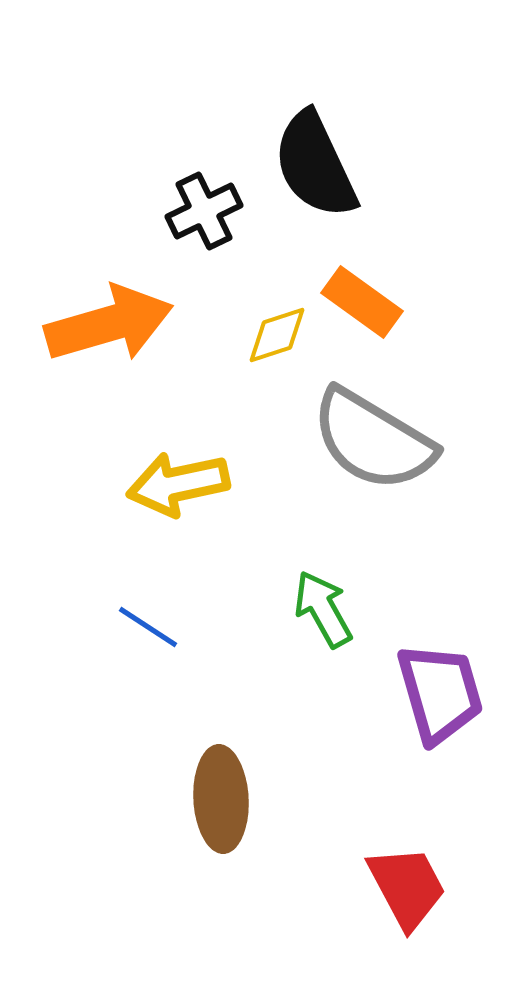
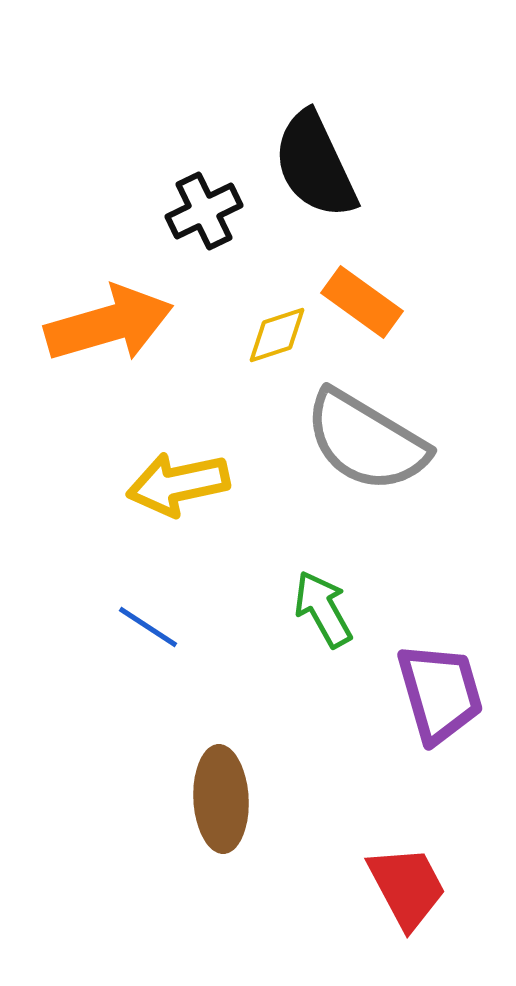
gray semicircle: moved 7 px left, 1 px down
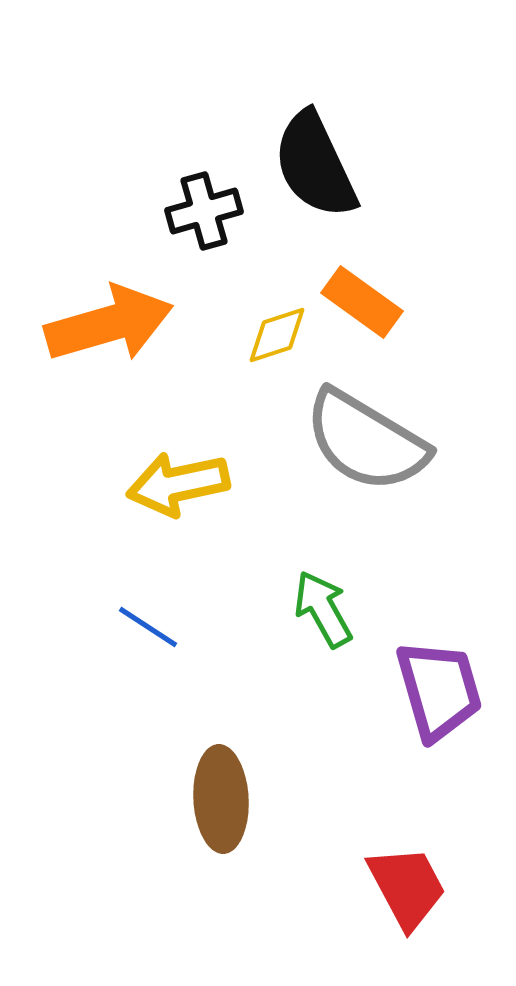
black cross: rotated 10 degrees clockwise
purple trapezoid: moved 1 px left, 3 px up
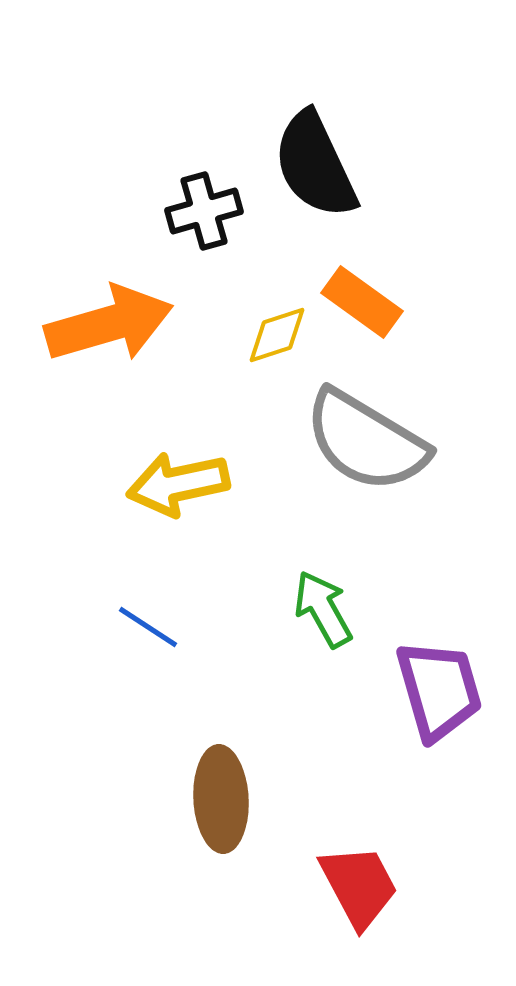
red trapezoid: moved 48 px left, 1 px up
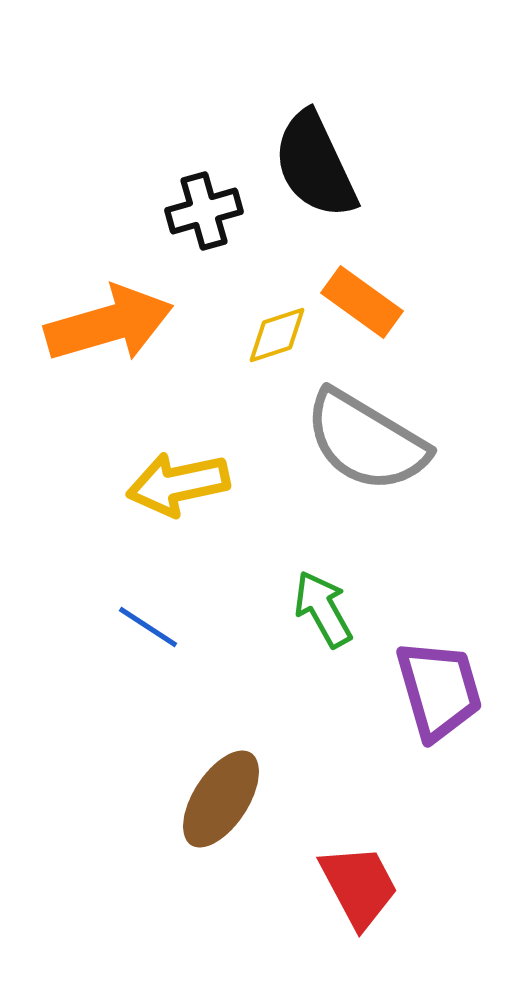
brown ellipse: rotated 36 degrees clockwise
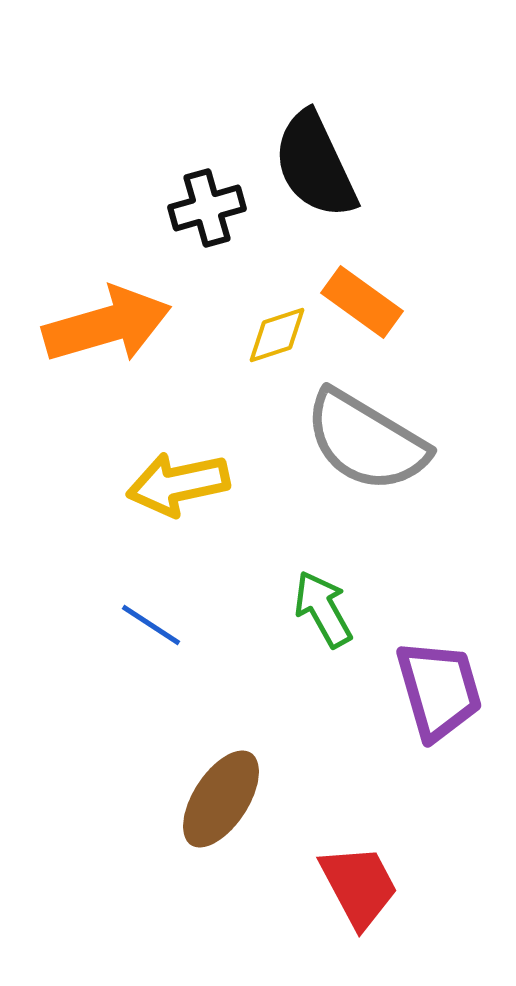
black cross: moved 3 px right, 3 px up
orange arrow: moved 2 px left, 1 px down
blue line: moved 3 px right, 2 px up
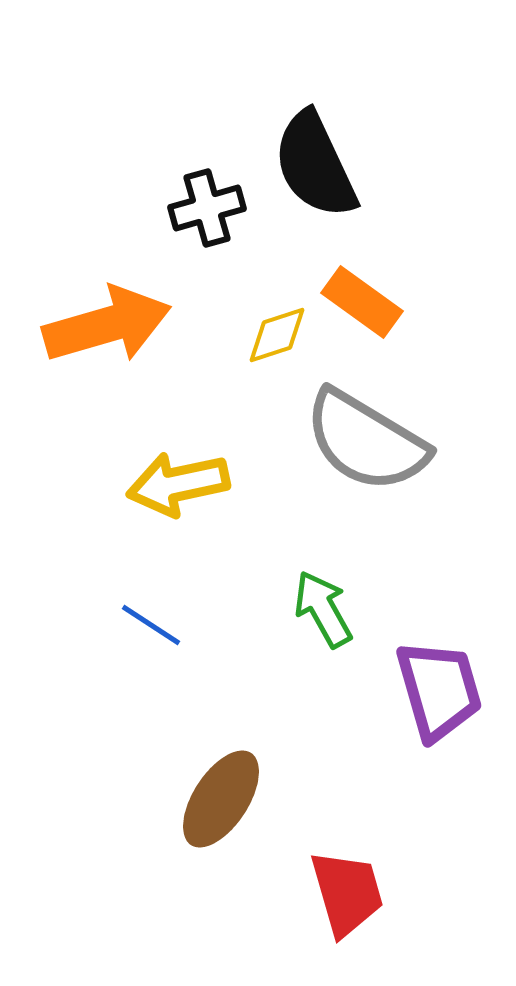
red trapezoid: moved 12 px left, 7 px down; rotated 12 degrees clockwise
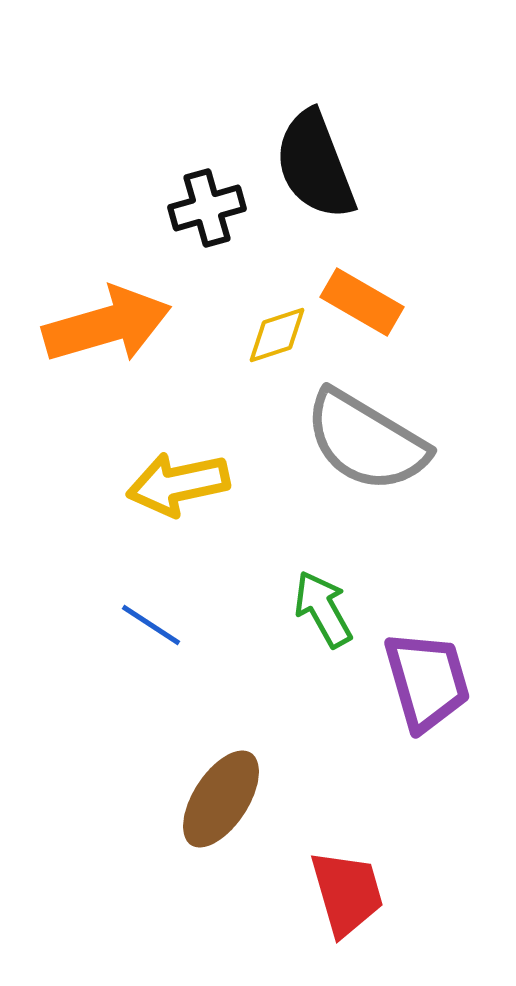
black semicircle: rotated 4 degrees clockwise
orange rectangle: rotated 6 degrees counterclockwise
purple trapezoid: moved 12 px left, 9 px up
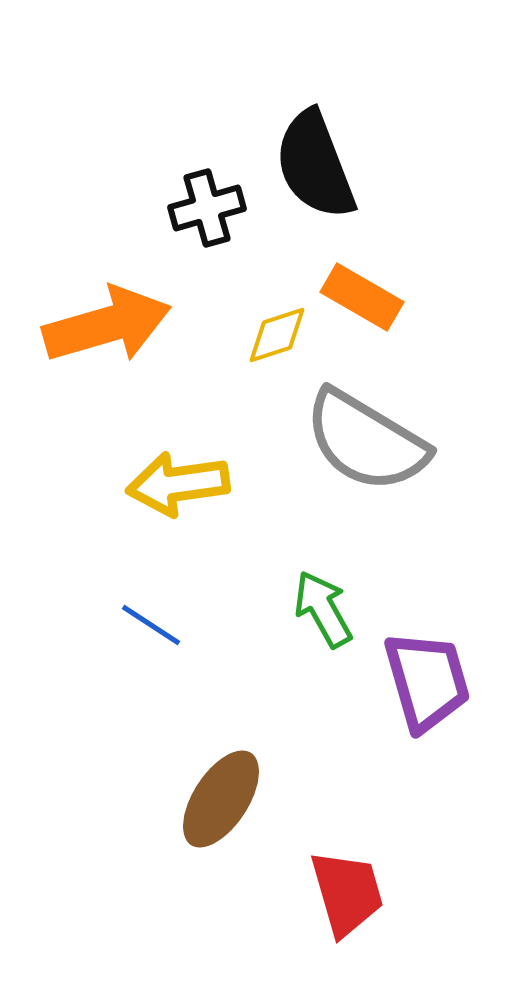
orange rectangle: moved 5 px up
yellow arrow: rotated 4 degrees clockwise
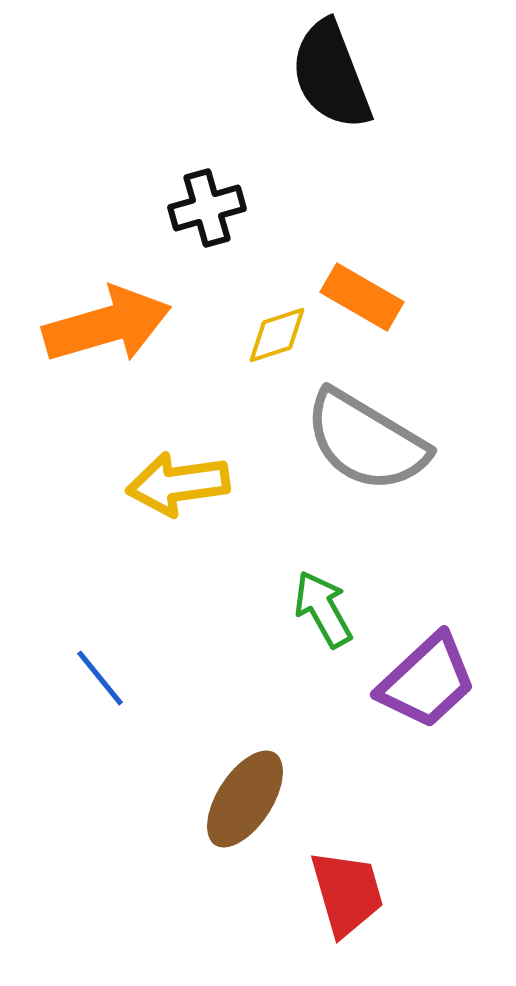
black semicircle: moved 16 px right, 90 px up
blue line: moved 51 px left, 53 px down; rotated 18 degrees clockwise
purple trapezoid: rotated 63 degrees clockwise
brown ellipse: moved 24 px right
